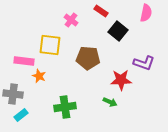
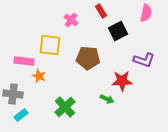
red rectangle: rotated 24 degrees clockwise
black square: rotated 24 degrees clockwise
purple L-shape: moved 3 px up
red star: moved 1 px right, 1 px down
green arrow: moved 3 px left, 3 px up
green cross: rotated 35 degrees counterclockwise
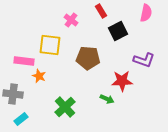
cyan rectangle: moved 4 px down
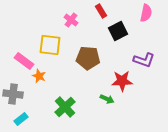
pink rectangle: rotated 30 degrees clockwise
